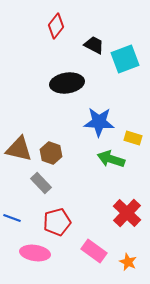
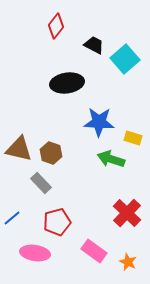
cyan square: rotated 20 degrees counterclockwise
blue line: rotated 60 degrees counterclockwise
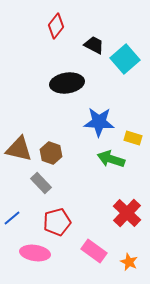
orange star: moved 1 px right
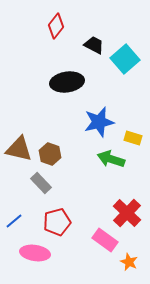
black ellipse: moved 1 px up
blue star: rotated 16 degrees counterclockwise
brown hexagon: moved 1 px left, 1 px down
blue line: moved 2 px right, 3 px down
pink rectangle: moved 11 px right, 11 px up
